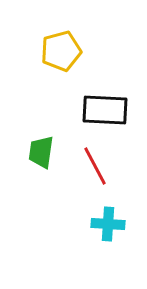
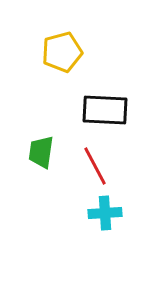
yellow pentagon: moved 1 px right, 1 px down
cyan cross: moved 3 px left, 11 px up; rotated 8 degrees counterclockwise
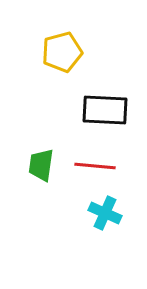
green trapezoid: moved 13 px down
red line: rotated 57 degrees counterclockwise
cyan cross: rotated 28 degrees clockwise
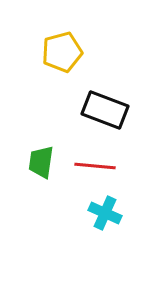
black rectangle: rotated 18 degrees clockwise
green trapezoid: moved 3 px up
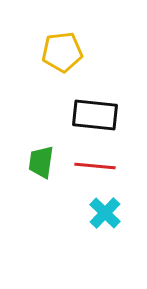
yellow pentagon: rotated 9 degrees clockwise
black rectangle: moved 10 px left, 5 px down; rotated 15 degrees counterclockwise
cyan cross: rotated 20 degrees clockwise
